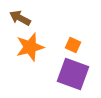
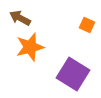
orange square: moved 14 px right, 20 px up
purple square: rotated 12 degrees clockwise
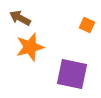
purple square: moved 1 px left; rotated 20 degrees counterclockwise
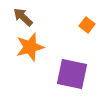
brown arrow: moved 3 px right, 1 px up; rotated 15 degrees clockwise
orange square: rotated 14 degrees clockwise
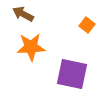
brown arrow: moved 3 px up; rotated 15 degrees counterclockwise
orange star: moved 1 px right; rotated 12 degrees clockwise
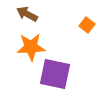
brown arrow: moved 4 px right
purple square: moved 17 px left
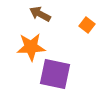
brown arrow: moved 13 px right
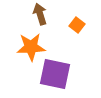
brown arrow: rotated 45 degrees clockwise
orange square: moved 10 px left
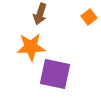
brown arrow: rotated 145 degrees counterclockwise
orange square: moved 12 px right, 8 px up; rotated 14 degrees clockwise
